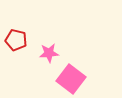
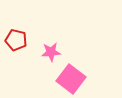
pink star: moved 2 px right, 1 px up
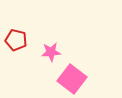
pink square: moved 1 px right
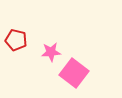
pink square: moved 2 px right, 6 px up
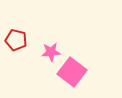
pink square: moved 2 px left, 1 px up
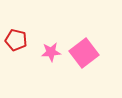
pink square: moved 12 px right, 19 px up; rotated 16 degrees clockwise
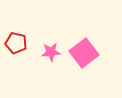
red pentagon: moved 3 px down
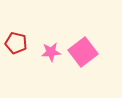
pink square: moved 1 px left, 1 px up
